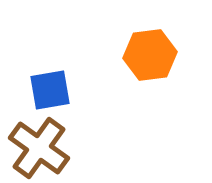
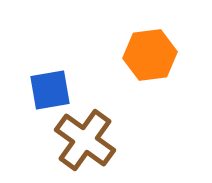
brown cross: moved 46 px right, 8 px up
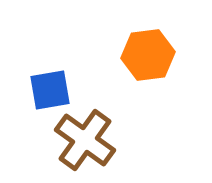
orange hexagon: moved 2 px left
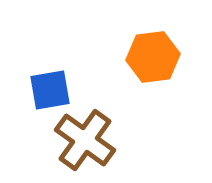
orange hexagon: moved 5 px right, 2 px down
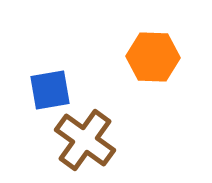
orange hexagon: rotated 9 degrees clockwise
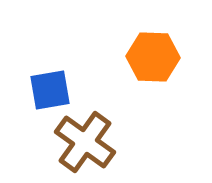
brown cross: moved 2 px down
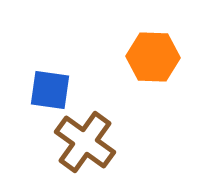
blue square: rotated 18 degrees clockwise
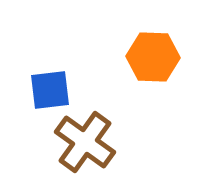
blue square: rotated 15 degrees counterclockwise
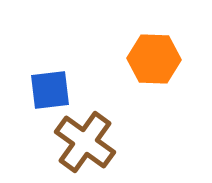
orange hexagon: moved 1 px right, 2 px down
